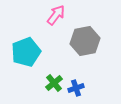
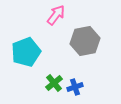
blue cross: moved 1 px left, 1 px up
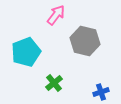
gray hexagon: rotated 24 degrees clockwise
blue cross: moved 26 px right, 5 px down
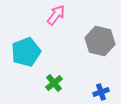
gray hexagon: moved 15 px right
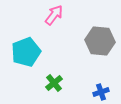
pink arrow: moved 2 px left
gray hexagon: rotated 8 degrees counterclockwise
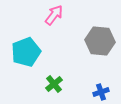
green cross: moved 1 px down
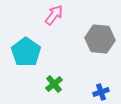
gray hexagon: moved 2 px up
cyan pentagon: rotated 16 degrees counterclockwise
